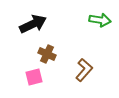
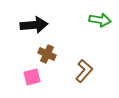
black arrow: moved 1 px right, 1 px down; rotated 20 degrees clockwise
brown L-shape: moved 1 px down
pink square: moved 2 px left
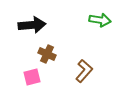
black arrow: moved 2 px left
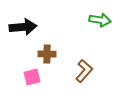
black arrow: moved 9 px left, 2 px down
brown cross: rotated 24 degrees counterclockwise
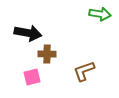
green arrow: moved 6 px up
black arrow: moved 5 px right, 6 px down; rotated 16 degrees clockwise
brown L-shape: rotated 150 degrees counterclockwise
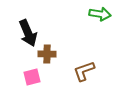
black arrow: rotated 56 degrees clockwise
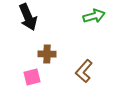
green arrow: moved 6 px left, 2 px down; rotated 25 degrees counterclockwise
black arrow: moved 16 px up
brown L-shape: rotated 30 degrees counterclockwise
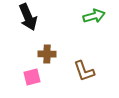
brown L-shape: rotated 60 degrees counterclockwise
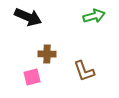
black arrow: rotated 44 degrees counterclockwise
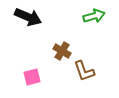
brown cross: moved 15 px right, 3 px up; rotated 30 degrees clockwise
